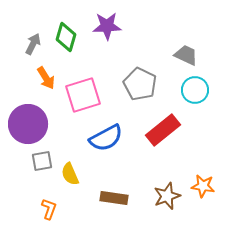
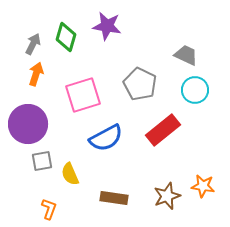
purple star: rotated 12 degrees clockwise
orange arrow: moved 10 px left, 4 px up; rotated 130 degrees counterclockwise
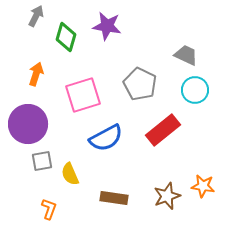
gray arrow: moved 3 px right, 28 px up
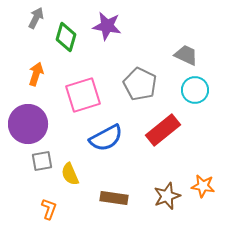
gray arrow: moved 2 px down
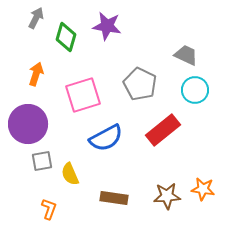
orange star: moved 3 px down
brown star: rotated 16 degrees clockwise
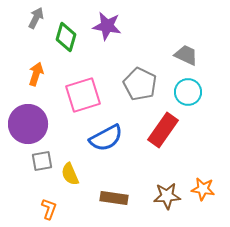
cyan circle: moved 7 px left, 2 px down
red rectangle: rotated 16 degrees counterclockwise
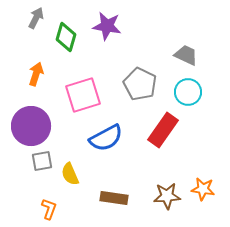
purple circle: moved 3 px right, 2 px down
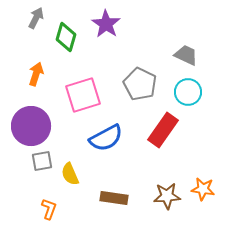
purple star: moved 1 px left, 2 px up; rotated 24 degrees clockwise
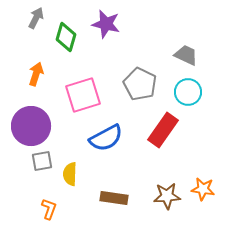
purple star: rotated 20 degrees counterclockwise
yellow semicircle: rotated 25 degrees clockwise
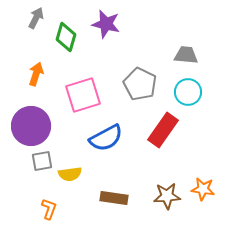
gray trapezoid: rotated 20 degrees counterclockwise
yellow semicircle: rotated 100 degrees counterclockwise
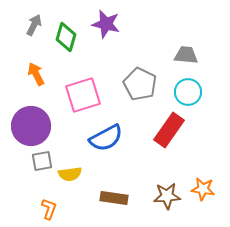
gray arrow: moved 2 px left, 7 px down
orange arrow: rotated 45 degrees counterclockwise
red rectangle: moved 6 px right
